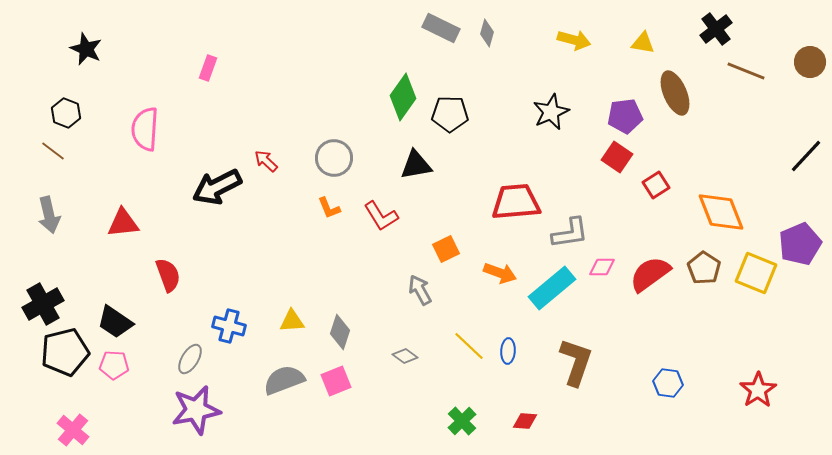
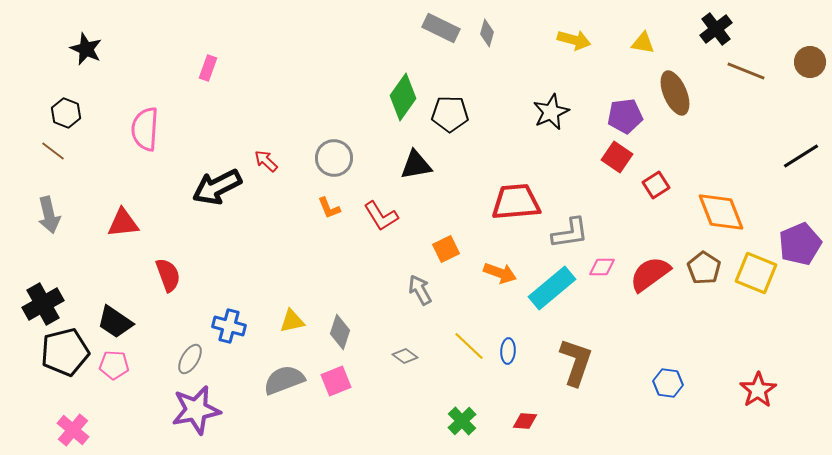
black line at (806, 156): moved 5 px left; rotated 15 degrees clockwise
yellow triangle at (292, 321): rotated 8 degrees counterclockwise
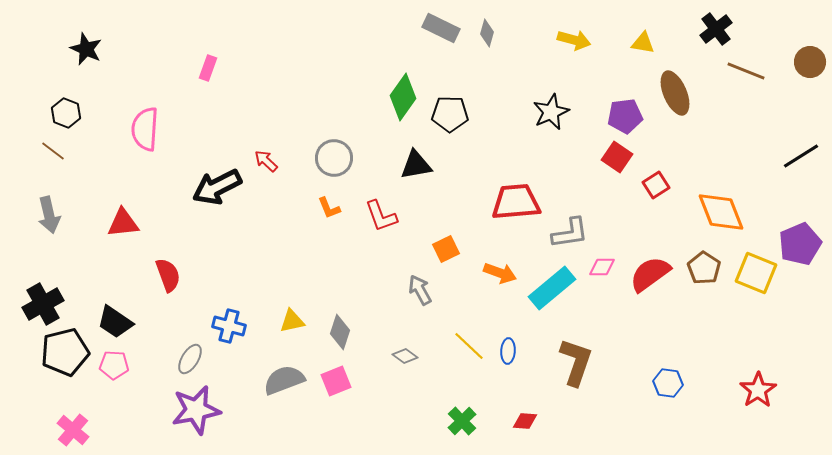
red L-shape at (381, 216): rotated 12 degrees clockwise
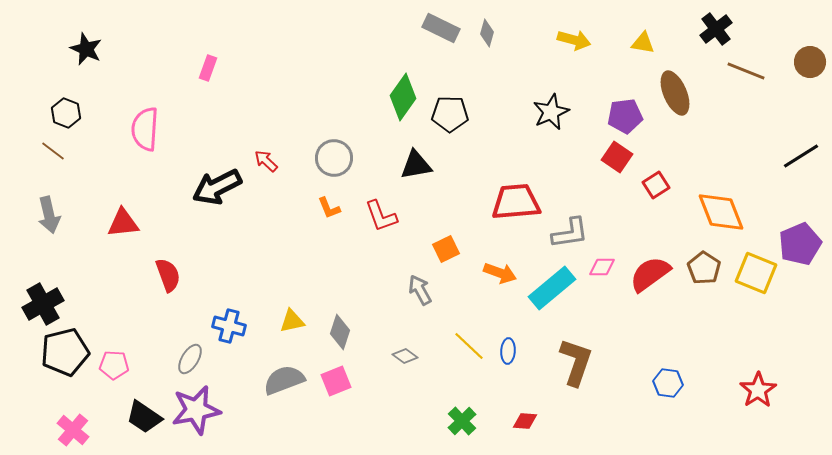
black trapezoid at (115, 322): moved 29 px right, 95 px down
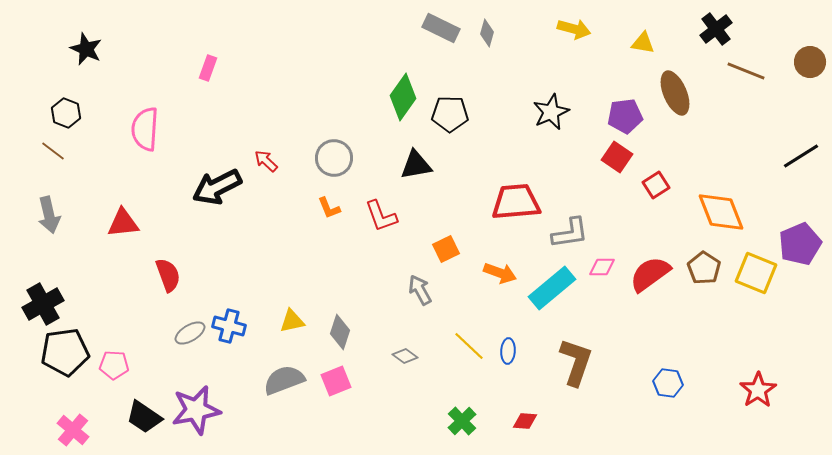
yellow arrow at (574, 40): moved 11 px up
black pentagon at (65, 352): rotated 6 degrees clockwise
gray ellipse at (190, 359): moved 26 px up; rotated 28 degrees clockwise
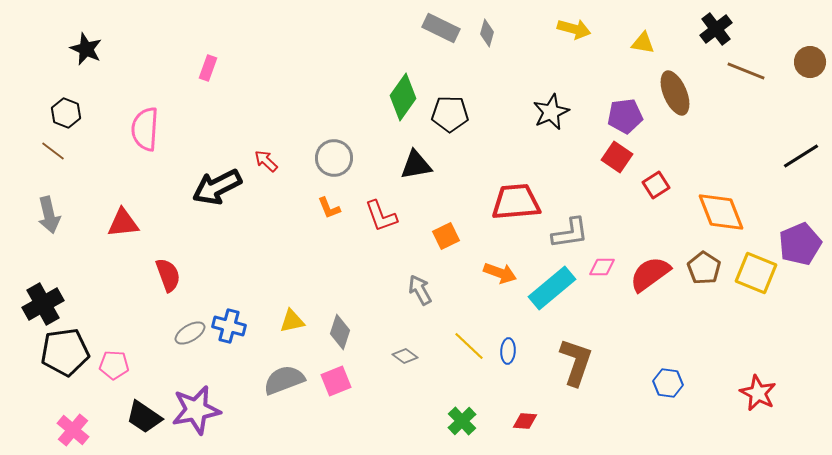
orange square at (446, 249): moved 13 px up
red star at (758, 390): moved 3 px down; rotated 12 degrees counterclockwise
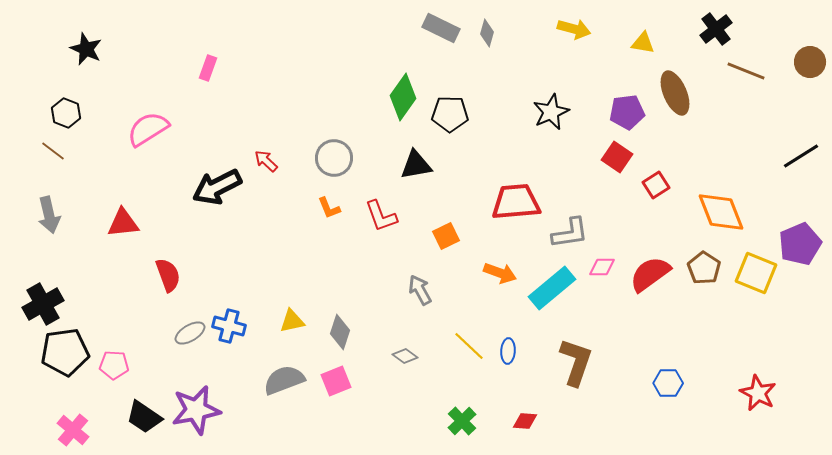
purple pentagon at (625, 116): moved 2 px right, 4 px up
pink semicircle at (145, 129): moved 3 px right; rotated 54 degrees clockwise
blue hexagon at (668, 383): rotated 8 degrees counterclockwise
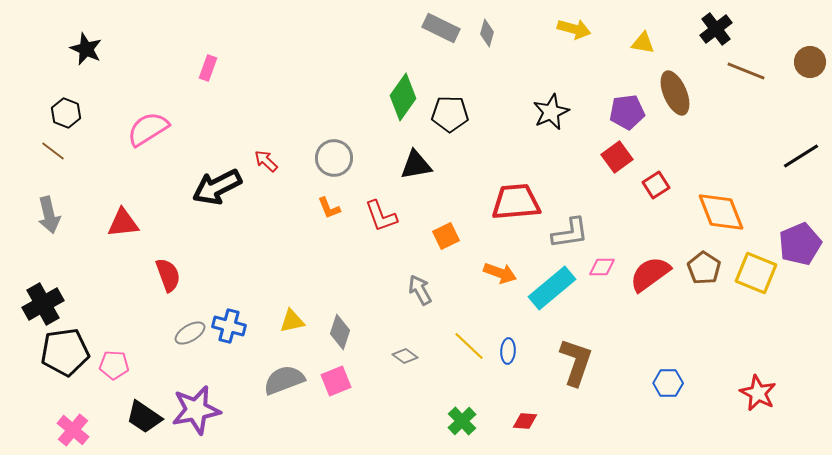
red square at (617, 157): rotated 20 degrees clockwise
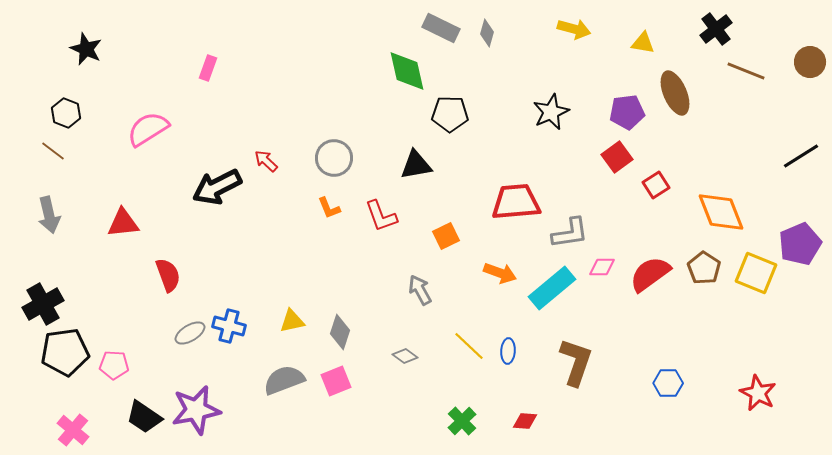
green diamond at (403, 97): moved 4 px right, 26 px up; rotated 48 degrees counterclockwise
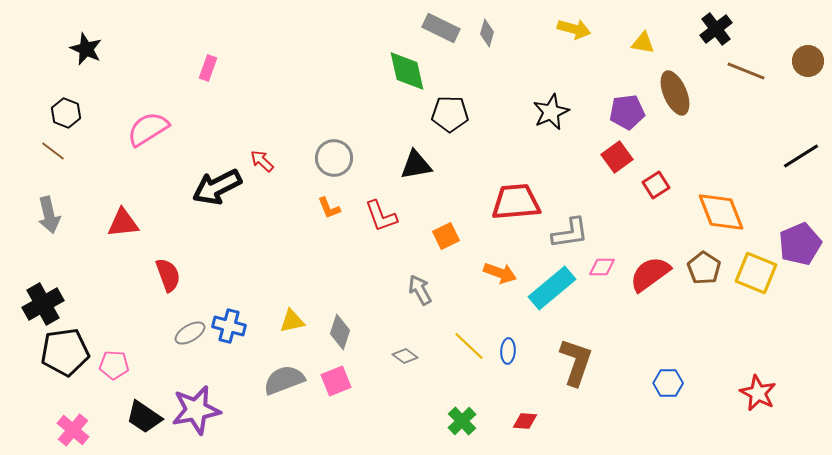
brown circle at (810, 62): moved 2 px left, 1 px up
red arrow at (266, 161): moved 4 px left
